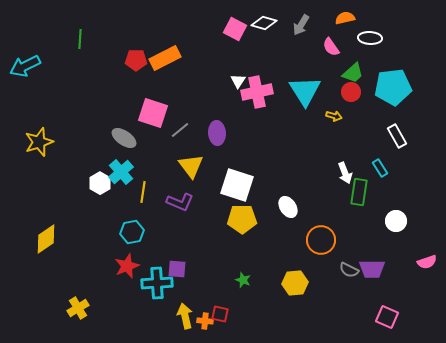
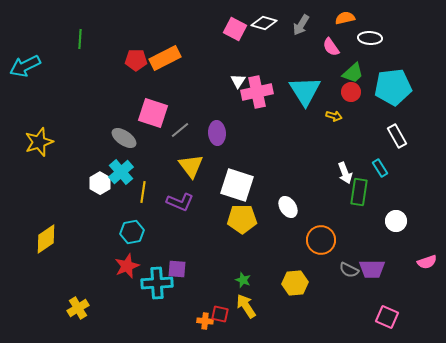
yellow arrow at (185, 316): moved 61 px right, 10 px up; rotated 20 degrees counterclockwise
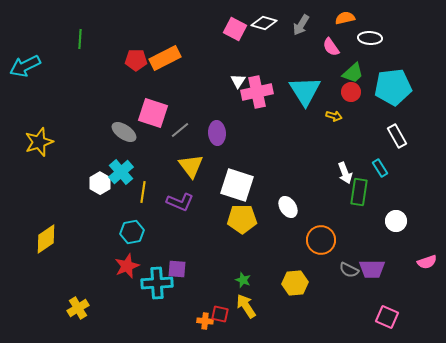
gray ellipse at (124, 138): moved 6 px up
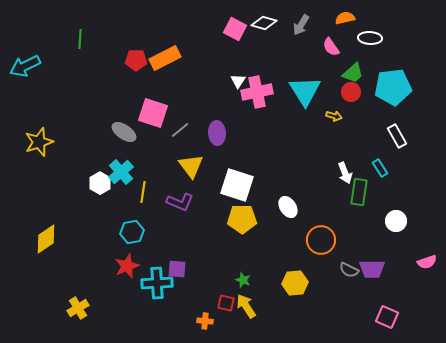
red square at (220, 314): moved 6 px right, 11 px up
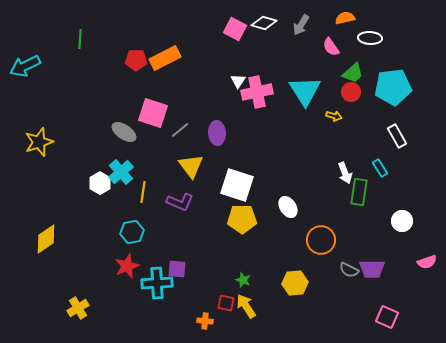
white circle at (396, 221): moved 6 px right
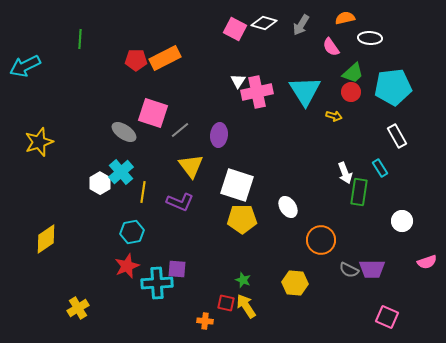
purple ellipse at (217, 133): moved 2 px right, 2 px down; rotated 10 degrees clockwise
yellow hexagon at (295, 283): rotated 10 degrees clockwise
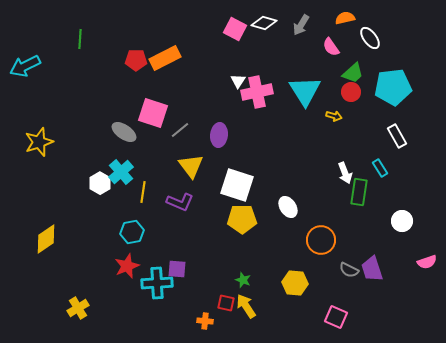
white ellipse at (370, 38): rotated 50 degrees clockwise
purple trapezoid at (372, 269): rotated 72 degrees clockwise
pink square at (387, 317): moved 51 px left
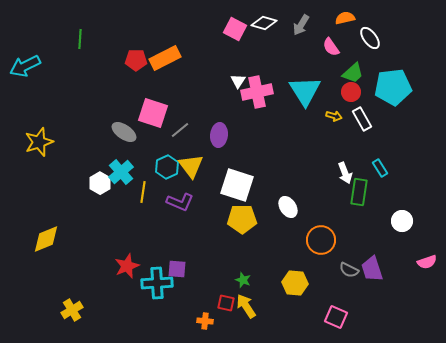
white rectangle at (397, 136): moved 35 px left, 17 px up
cyan hexagon at (132, 232): moved 35 px right, 65 px up; rotated 15 degrees counterclockwise
yellow diamond at (46, 239): rotated 12 degrees clockwise
yellow cross at (78, 308): moved 6 px left, 2 px down
